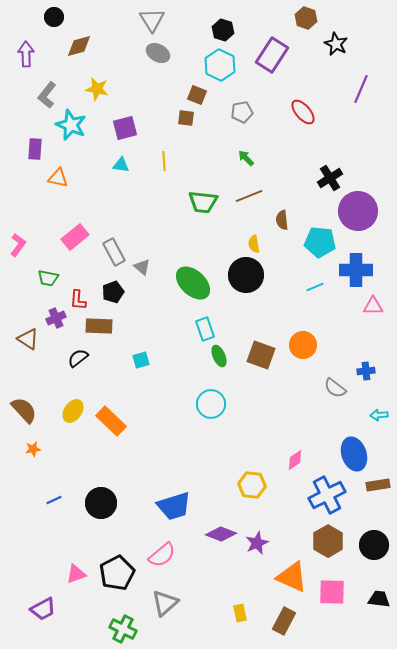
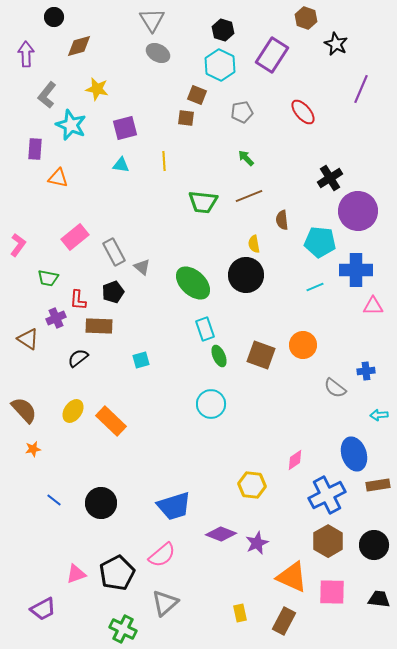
blue line at (54, 500): rotated 63 degrees clockwise
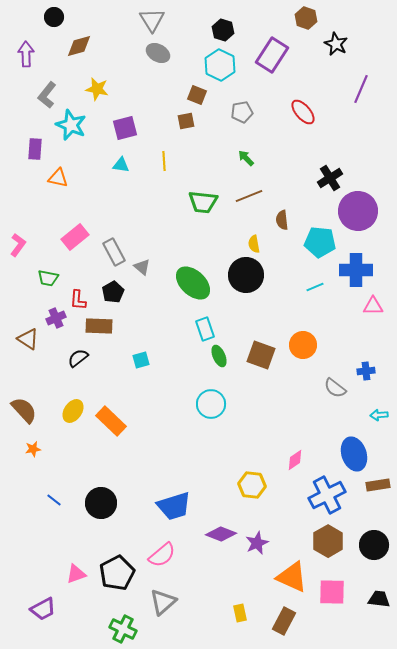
brown square at (186, 118): moved 3 px down; rotated 18 degrees counterclockwise
black pentagon at (113, 292): rotated 10 degrees counterclockwise
gray triangle at (165, 603): moved 2 px left, 1 px up
